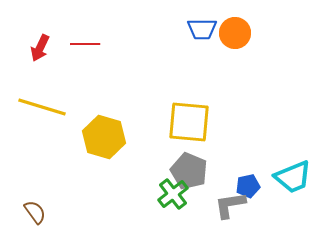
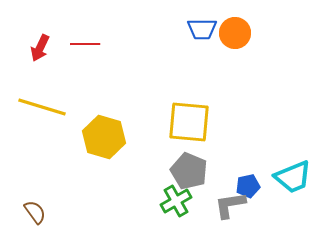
green cross: moved 3 px right, 7 px down; rotated 8 degrees clockwise
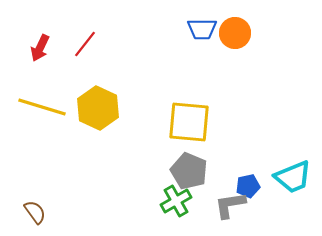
red line: rotated 52 degrees counterclockwise
yellow hexagon: moved 6 px left, 29 px up; rotated 9 degrees clockwise
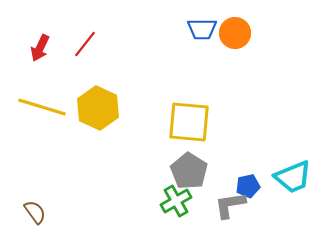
gray pentagon: rotated 9 degrees clockwise
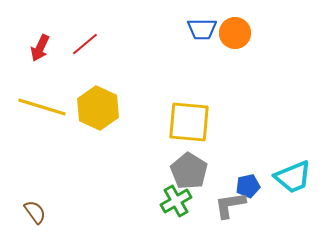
red line: rotated 12 degrees clockwise
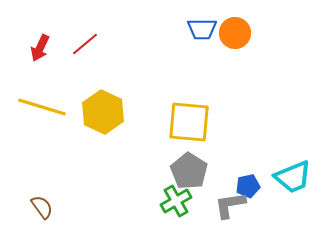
yellow hexagon: moved 5 px right, 4 px down
brown semicircle: moved 7 px right, 5 px up
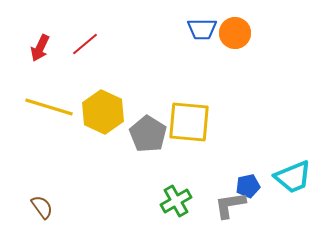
yellow line: moved 7 px right
gray pentagon: moved 41 px left, 37 px up
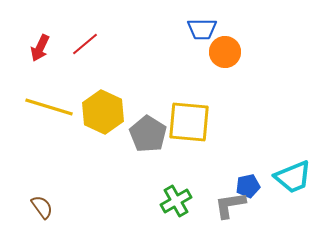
orange circle: moved 10 px left, 19 px down
